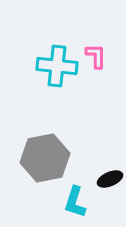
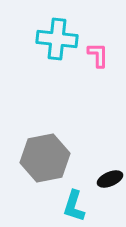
pink L-shape: moved 2 px right, 1 px up
cyan cross: moved 27 px up
cyan L-shape: moved 1 px left, 4 px down
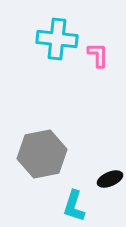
gray hexagon: moved 3 px left, 4 px up
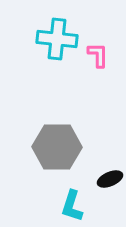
gray hexagon: moved 15 px right, 7 px up; rotated 12 degrees clockwise
cyan L-shape: moved 2 px left
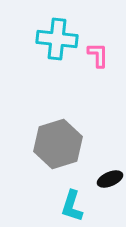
gray hexagon: moved 1 px right, 3 px up; rotated 18 degrees counterclockwise
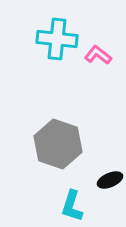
pink L-shape: rotated 52 degrees counterclockwise
gray hexagon: rotated 24 degrees counterclockwise
black ellipse: moved 1 px down
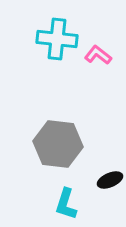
gray hexagon: rotated 12 degrees counterclockwise
cyan L-shape: moved 6 px left, 2 px up
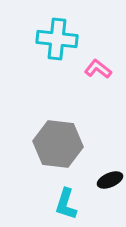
pink L-shape: moved 14 px down
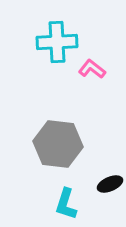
cyan cross: moved 3 px down; rotated 9 degrees counterclockwise
pink L-shape: moved 6 px left
black ellipse: moved 4 px down
